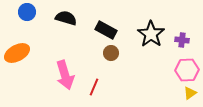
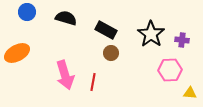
pink hexagon: moved 17 px left
red line: moved 1 px left, 5 px up; rotated 12 degrees counterclockwise
yellow triangle: rotated 40 degrees clockwise
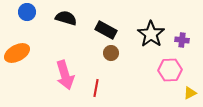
red line: moved 3 px right, 6 px down
yellow triangle: rotated 32 degrees counterclockwise
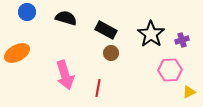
purple cross: rotated 24 degrees counterclockwise
red line: moved 2 px right
yellow triangle: moved 1 px left, 1 px up
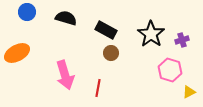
pink hexagon: rotated 20 degrees clockwise
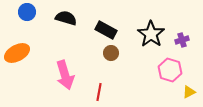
red line: moved 1 px right, 4 px down
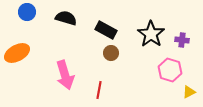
purple cross: rotated 24 degrees clockwise
red line: moved 2 px up
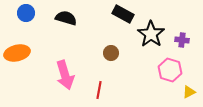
blue circle: moved 1 px left, 1 px down
black rectangle: moved 17 px right, 16 px up
orange ellipse: rotated 15 degrees clockwise
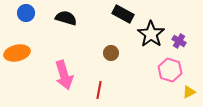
purple cross: moved 3 px left, 1 px down; rotated 24 degrees clockwise
pink arrow: moved 1 px left
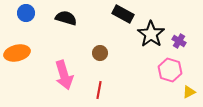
brown circle: moved 11 px left
